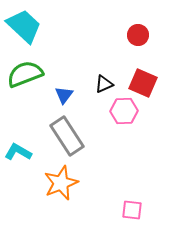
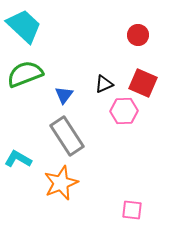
cyan L-shape: moved 7 px down
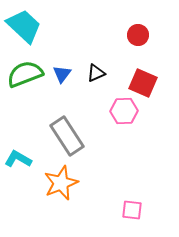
black triangle: moved 8 px left, 11 px up
blue triangle: moved 2 px left, 21 px up
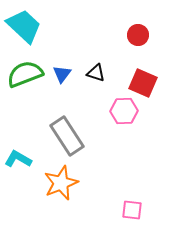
black triangle: rotated 42 degrees clockwise
